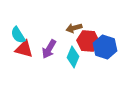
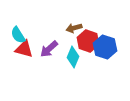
red hexagon: rotated 15 degrees clockwise
purple arrow: rotated 18 degrees clockwise
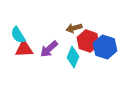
red triangle: rotated 18 degrees counterclockwise
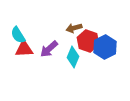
blue hexagon: rotated 15 degrees clockwise
